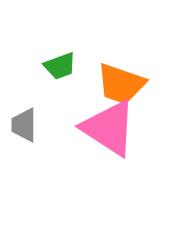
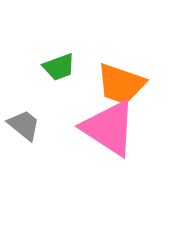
green trapezoid: moved 1 px left, 1 px down
gray trapezoid: rotated 129 degrees clockwise
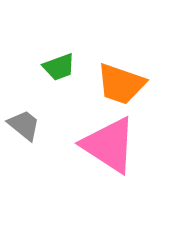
pink triangle: moved 17 px down
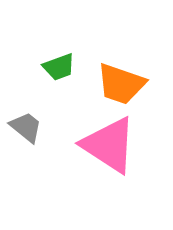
gray trapezoid: moved 2 px right, 2 px down
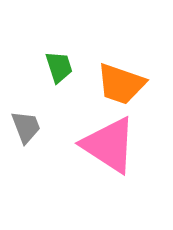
green trapezoid: rotated 88 degrees counterclockwise
gray trapezoid: rotated 30 degrees clockwise
